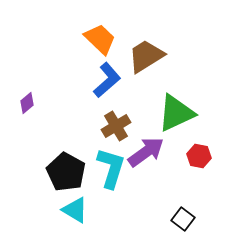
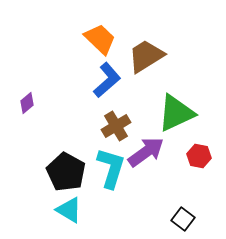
cyan triangle: moved 6 px left
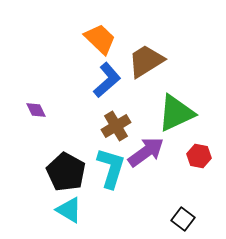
brown trapezoid: moved 5 px down
purple diamond: moved 9 px right, 7 px down; rotated 75 degrees counterclockwise
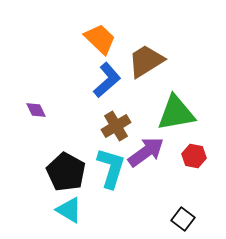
green triangle: rotated 15 degrees clockwise
red hexagon: moved 5 px left
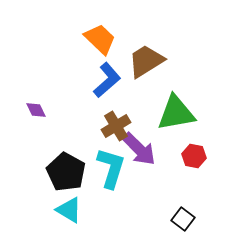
purple arrow: moved 7 px left, 3 px up; rotated 81 degrees clockwise
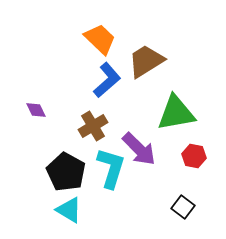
brown cross: moved 23 px left
black square: moved 12 px up
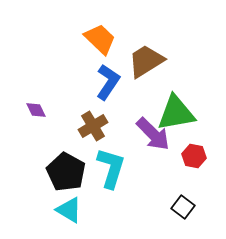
blue L-shape: moved 1 px right, 2 px down; rotated 15 degrees counterclockwise
purple arrow: moved 14 px right, 15 px up
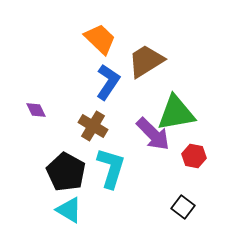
brown cross: rotated 28 degrees counterclockwise
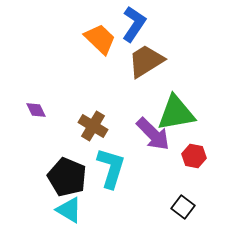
blue L-shape: moved 26 px right, 58 px up
black pentagon: moved 1 px right, 5 px down; rotated 6 degrees counterclockwise
